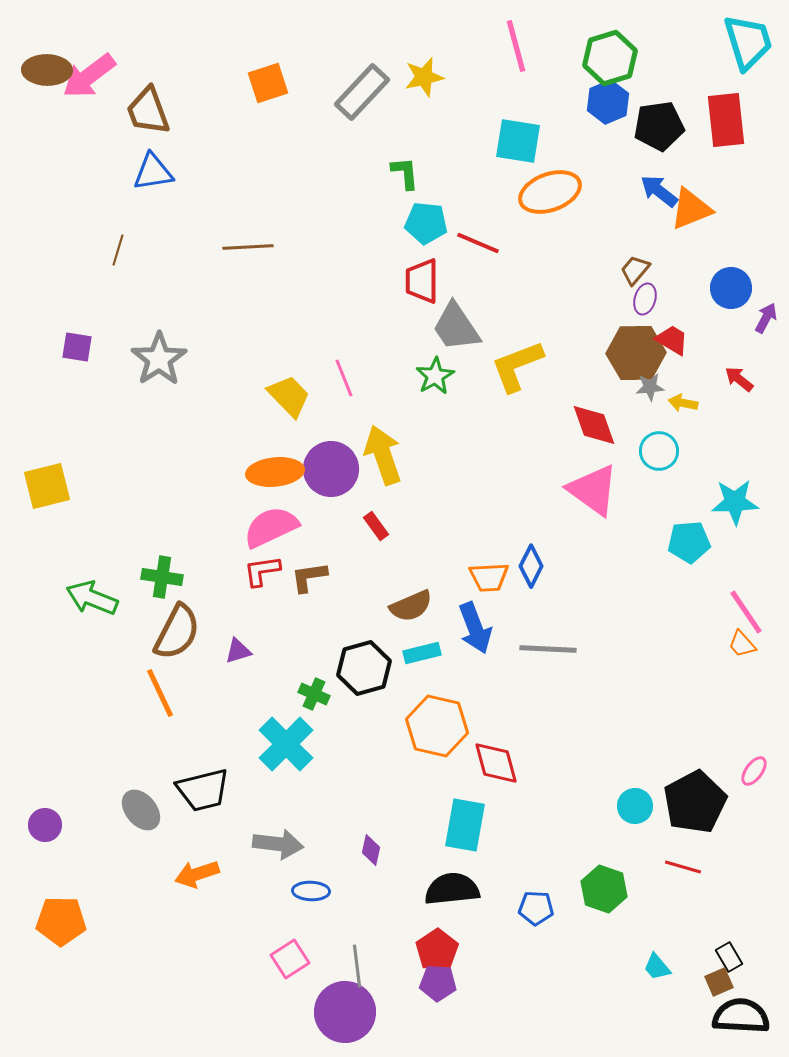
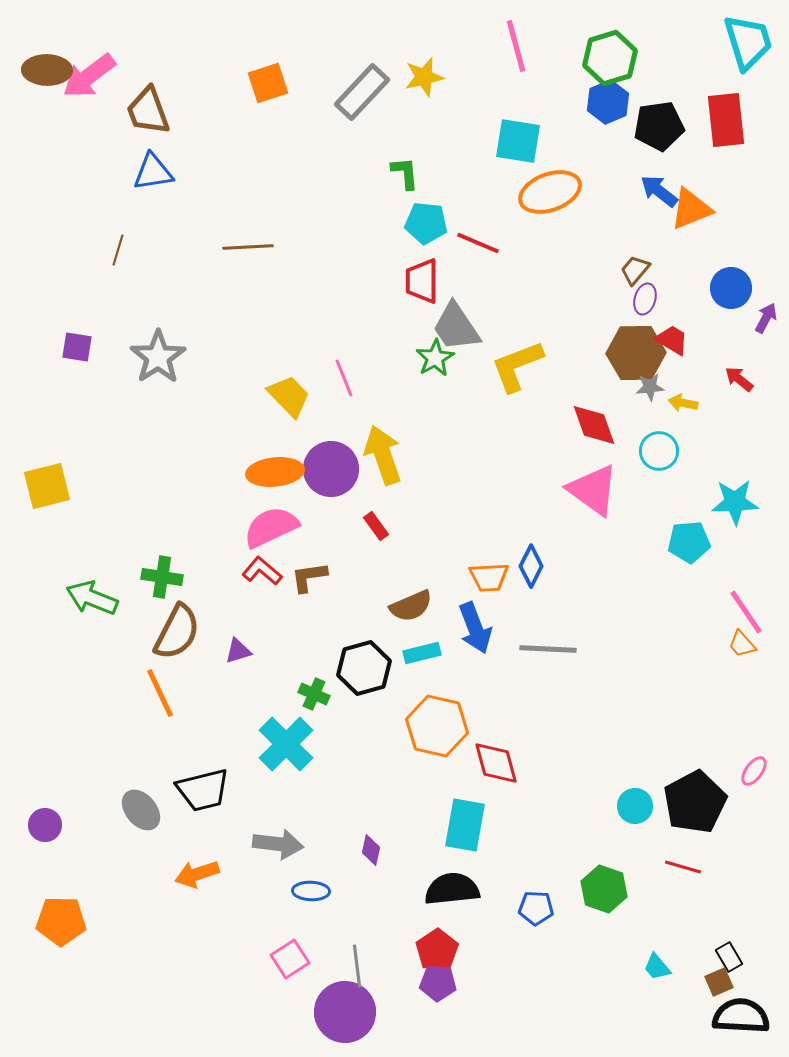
gray star at (159, 359): moved 1 px left, 2 px up
green star at (435, 376): moved 18 px up
red L-shape at (262, 571): rotated 48 degrees clockwise
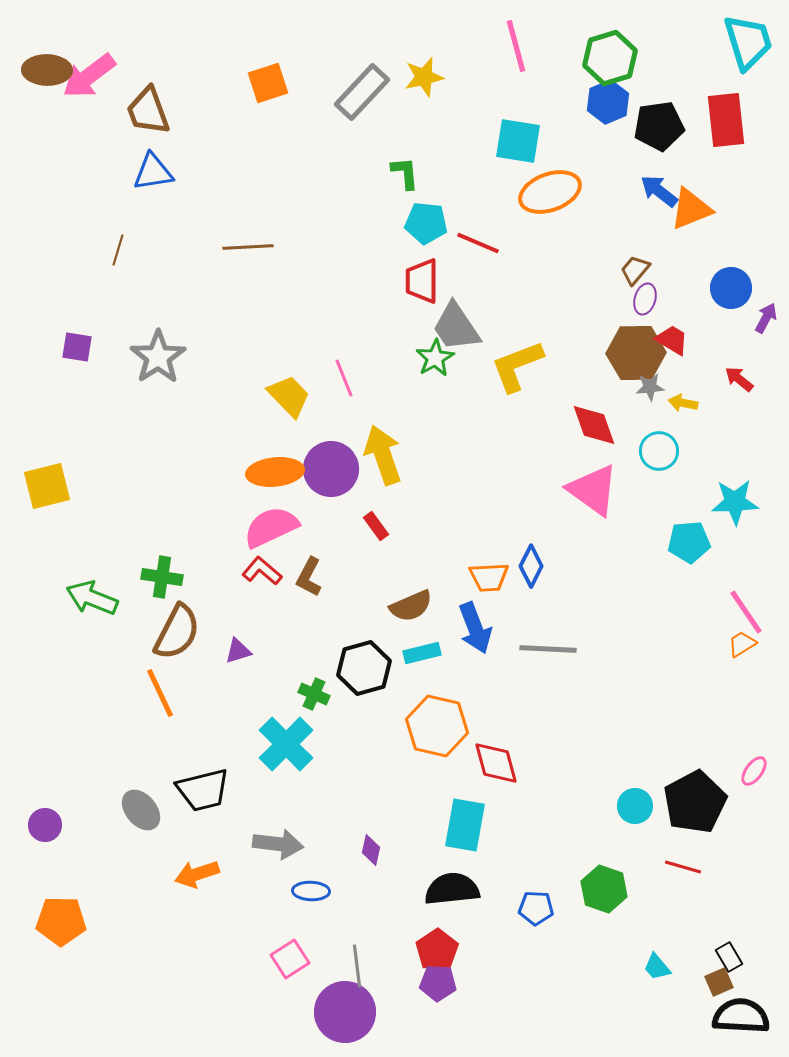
brown L-shape at (309, 577): rotated 54 degrees counterclockwise
orange trapezoid at (742, 644): rotated 100 degrees clockwise
